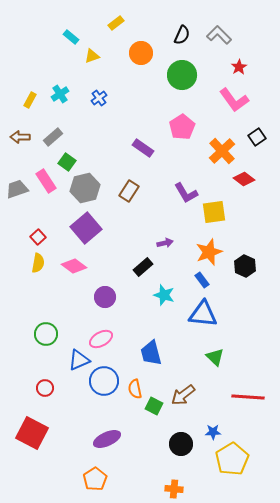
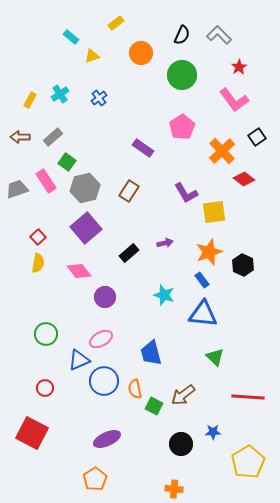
pink diamond at (74, 266): moved 5 px right, 5 px down; rotated 15 degrees clockwise
black hexagon at (245, 266): moved 2 px left, 1 px up
black rectangle at (143, 267): moved 14 px left, 14 px up
yellow pentagon at (232, 459): moved 16 px right, 3 px down
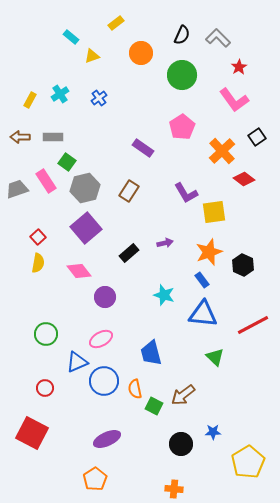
gray L-shape at (219, 35): moved 1 px left, 3 px down
gray rectangle at (53, 137): rotated 42 degrees clockwise
blue triangle at (79, 360): moved 2 px left, 2 px down
red line at (248, 397): moved 5 px right, 72 px up; rotated 32 degrees counterclockwise
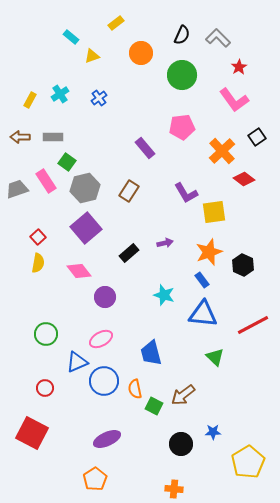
pink pentagon at (182, 127): rotated 25 degrees clockwise
purple rectangle at (143, 148): moved 2 px right; rotated 15 degrees clockwise
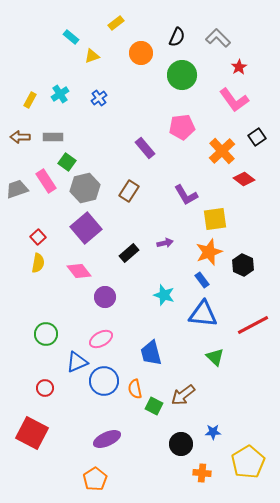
black semicircle at (182, 35): moved 5 px left, 2 px down
purple L-shape at (186, 193): moved 2 px down
yellow square at (214, 212): moved 1 px right, 7 px down
orange cross at (174, 489): moved 28 px right, 16 px up
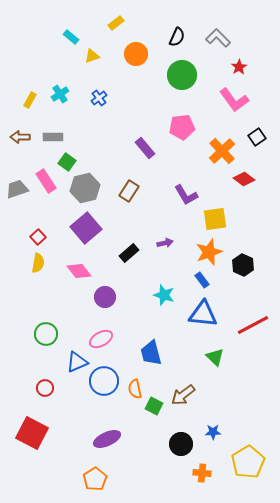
orange circle at (141, 53): moved 5 px left, 1 px down
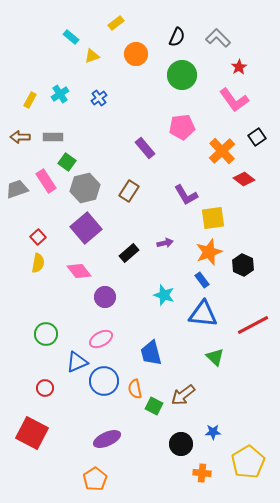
yellow square at (215, 219): moved 2 px left, 1 px up
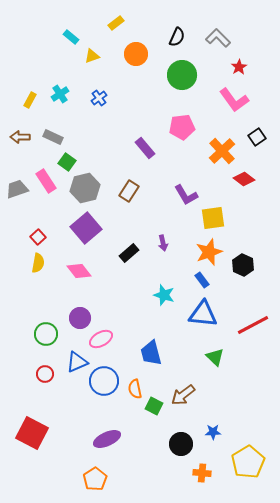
gray rectangle at (53, 137): rotated 24 degrees clockwise
purple arrow at (165, 243): moved 2 px left; rotated 91 degrees clockwise
purple circle at (105, 297): moved 25 px left, 21 px down
red circle at (45, 388): moved 14 px up
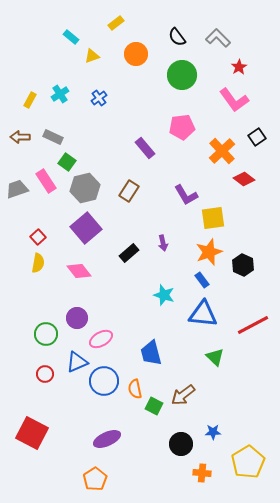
black semicircle at (177, 37): rotated 120 degrees clockwise
purple circle at (80, 318): moved 3 px left
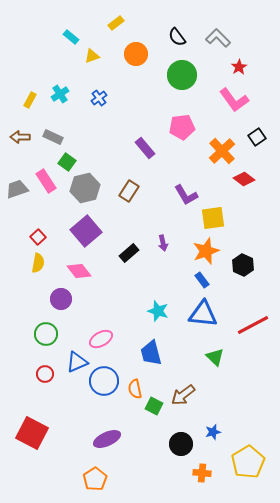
purple square at (86, 228): moved 3 px down
orange star at (209, 252): moved 3 px left, 1 px up
cyan star at (164, 295): moved 6 px left, 16 px down
purple circle at (77, 318): moved 16 px left, 19 px up
blue star at (213, 432): rotated 14 degrees counterclockwise
